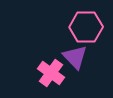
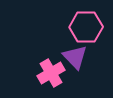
pink cross: rotated 24 degrees clockwise
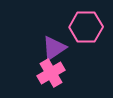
purple triangle: moved 21 px left, 9 px up; rotated 40 degrees clockwise
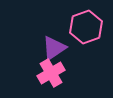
pink hexagon: rotated 20 degrees counterclockwise
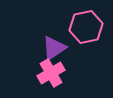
pink hexagon: rotated 8 degrees clockwise
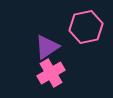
purple triangle: moved 7 px left, 1 px up
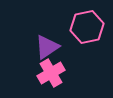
pink hexagon: moved 1 px right
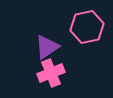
pink cross: rotated 8 degrees clockwise
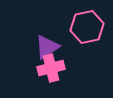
pink cross: moved 5 px up; rotated 8 degrees clockwise
